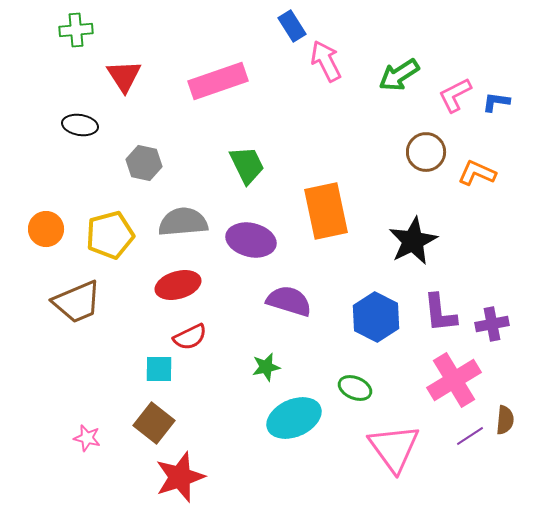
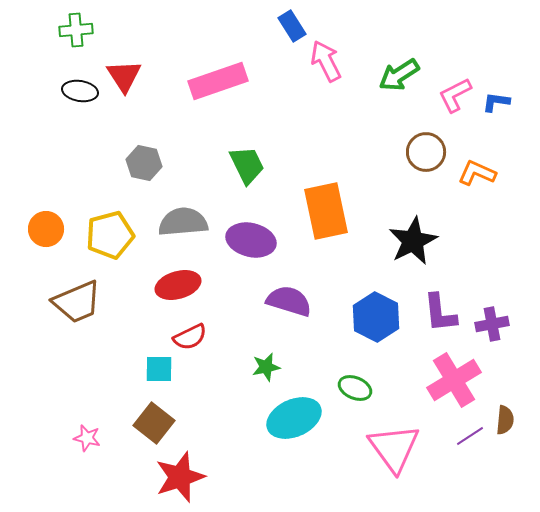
black ellipse: moved 34 px up
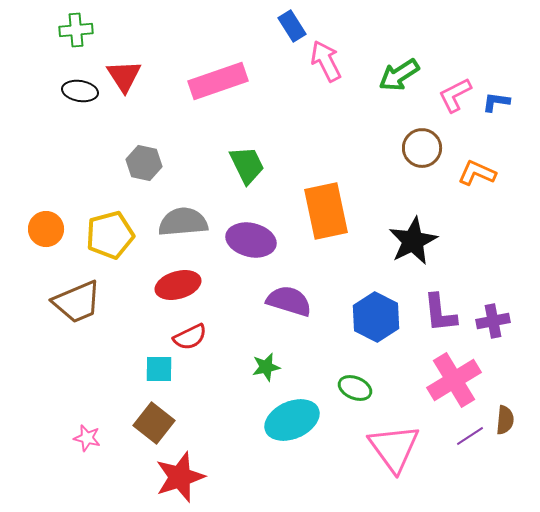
brown circle: moved 4 px left, 4 px up
purple cross: moved 1 px right, 3 px up
cyan ellipse: moved 2 px left, 2 px down
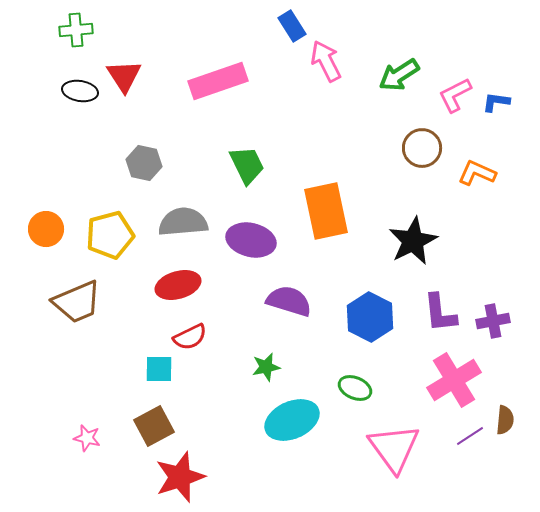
blue hexagon: moved 6 px left
brown square: moved 3 px down; rotated 24 degrees clockwise
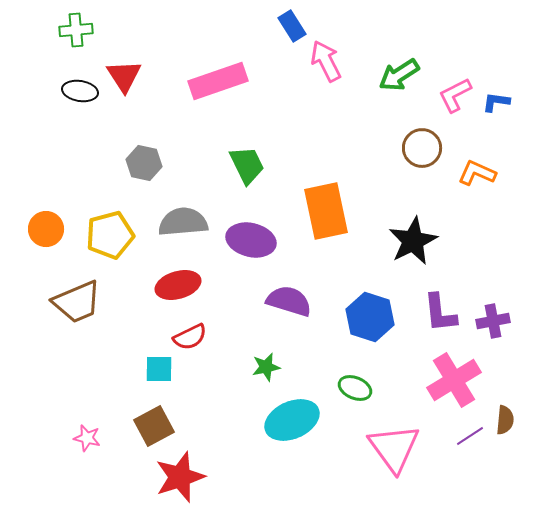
blue hexagon: rotated 9 degrees counterclockwise
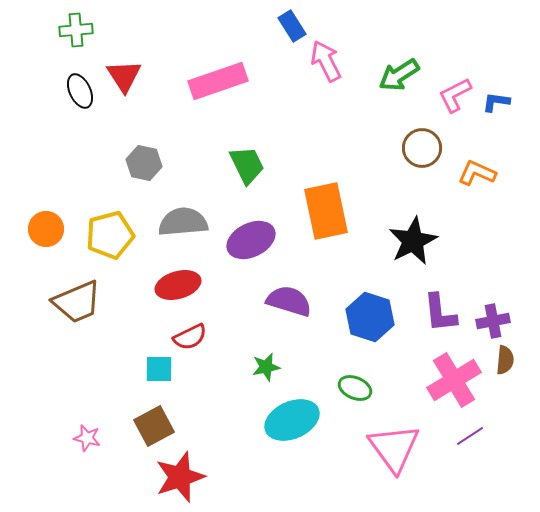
black ellipse: rotated 56 degrees clockwise
purple ellipse: rotated 39 degrees counterclockwise
brown semicircle: moved 60 px up
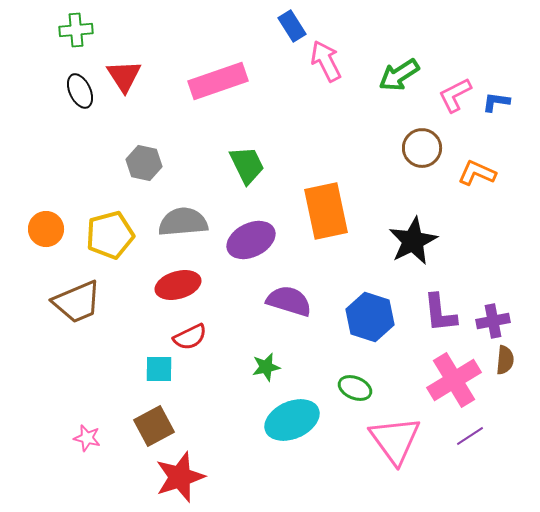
pink triangle: moved 1 px right, 8 px up
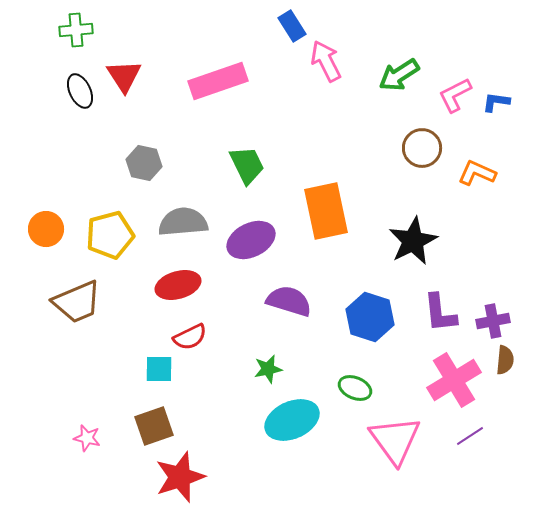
green star: moved 2 px right, 2 px down
brown square: rotated 9 degrees clockwise
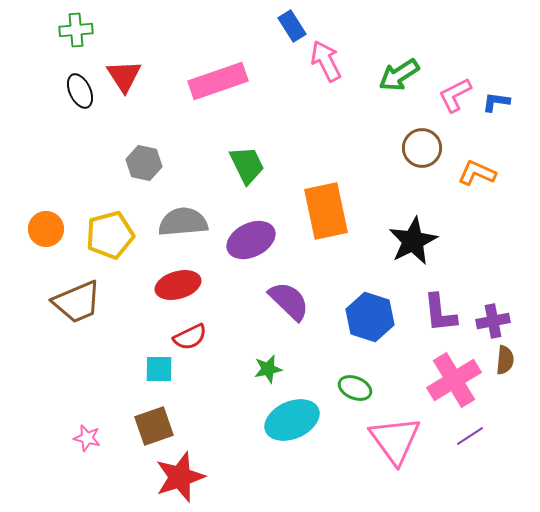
purple semicircle: rotated 27 degrees clockwise
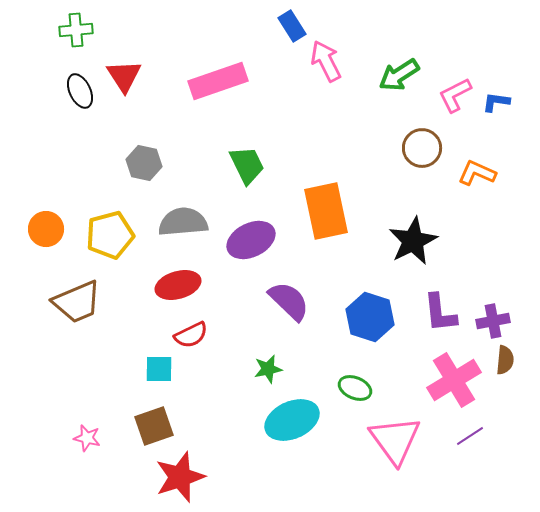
red semicircle: moved 1 px right, 2 px up
